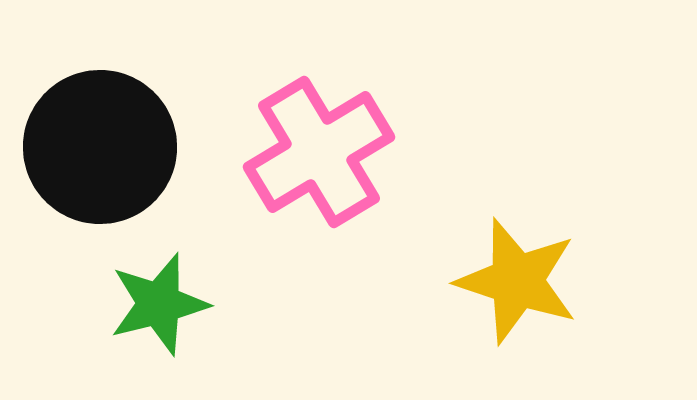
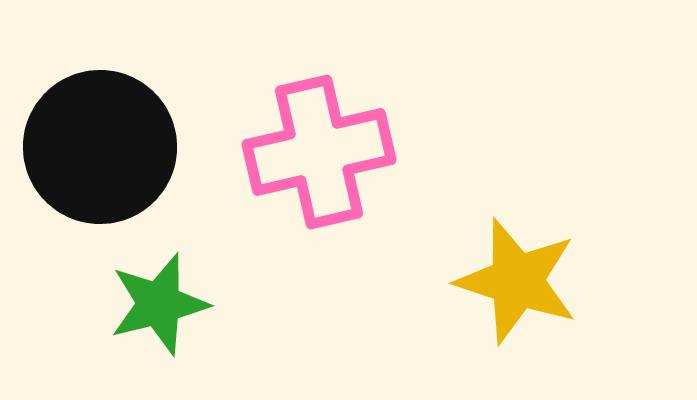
pink cross: rotated 18 degrees clockwise
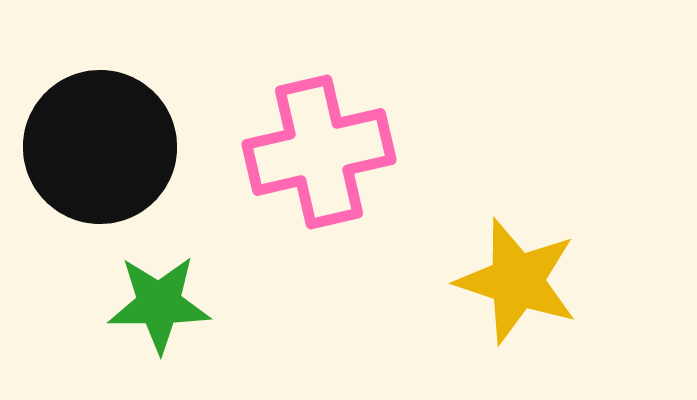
green star: rotated 14 degrees clockwise
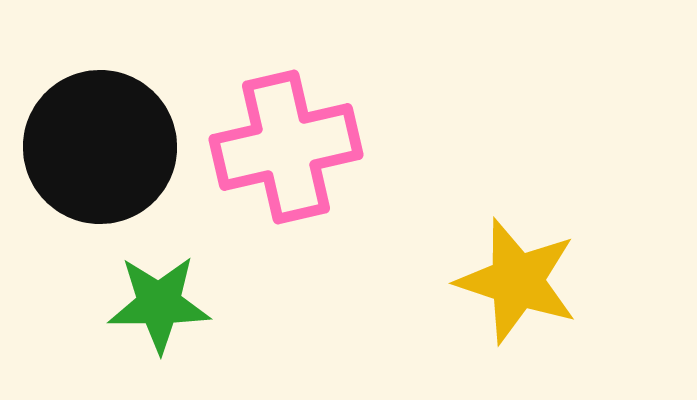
pink cross: moved 33 px left, 5 px up
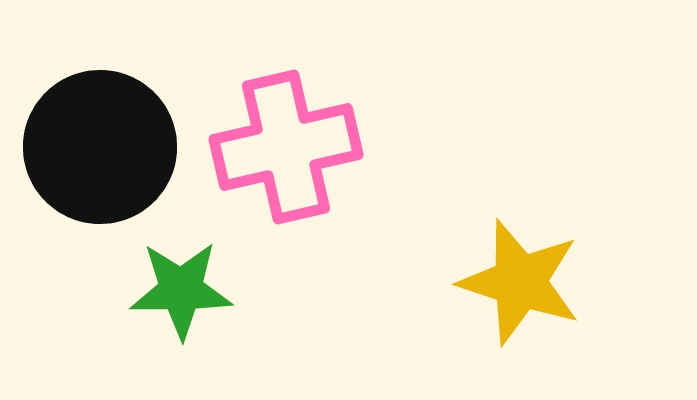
yellow star: moved 3 px right, 1 px down
green star: moved 22 px right, 14 px up
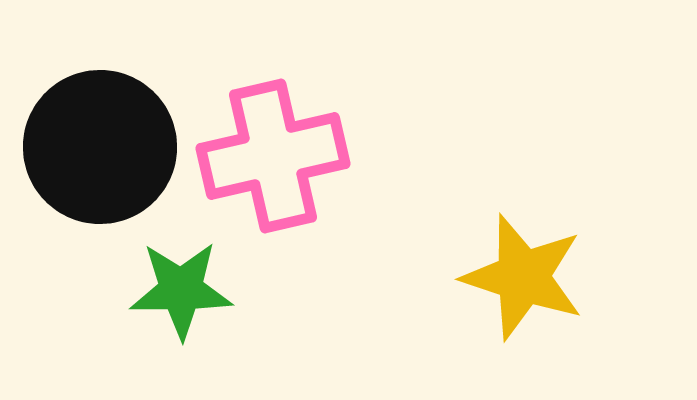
pink cross: moved 13 px left, 9 px down
yellow star: moved 3 px right, 5 px up
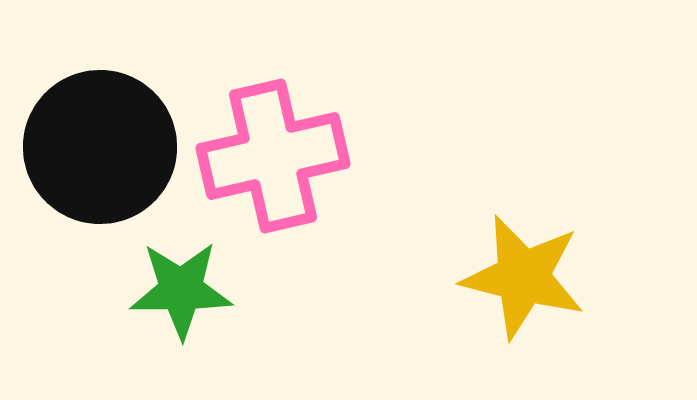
yellow star: rotated 4 degrees counterclockwise
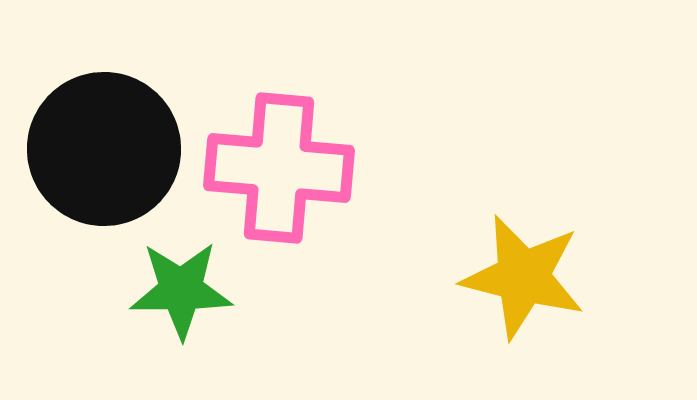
black circle: moved 4 px right, 2 px down
pink cross: moved 6 px right, 12 px down; rotated 18 degrees clockwise
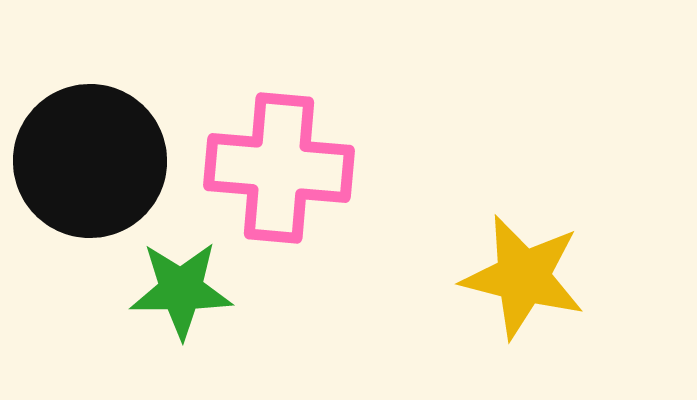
black circle: moved 14 px left, 12 px down
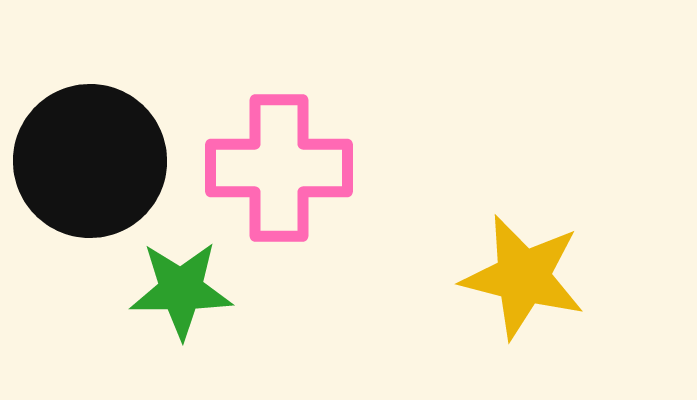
pink cross: rotated 5 degrees counterclockwise
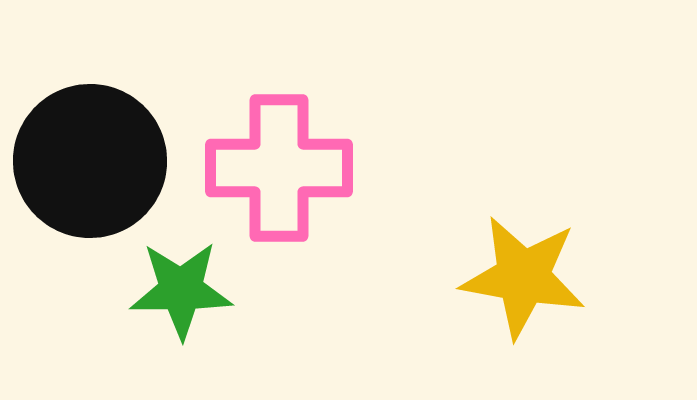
yellow star: rotated 4 degrees counterclockwise
